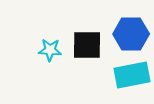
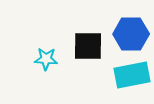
black square: moved 1 px right, 1 px down
cyan star: moved 4 px left, 9 px down
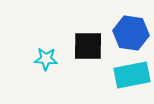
blue hexagon: moved 1 px up; rotated 8 degrees clockwise
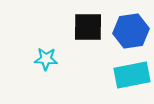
blue hexagon: moved 2 px up; rotated 16 degrees counterclockwise
black square: moved 19 px up
